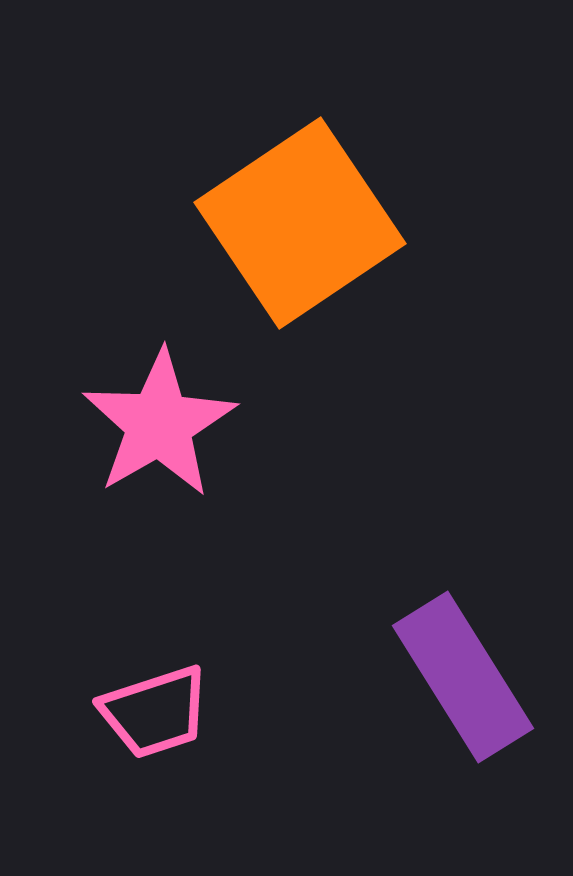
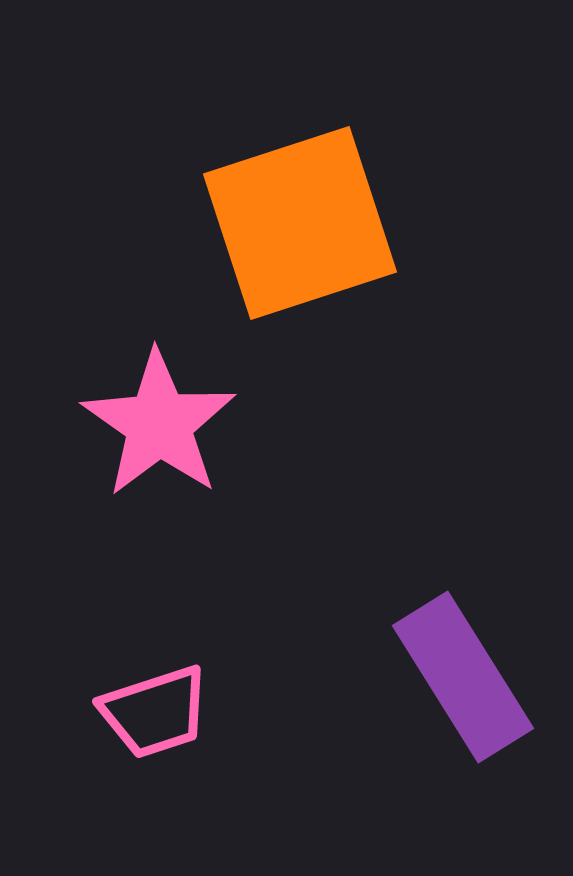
orange square: rotated 16 degrees clockwise
pink star: rotated 7 degrees counterclockwise
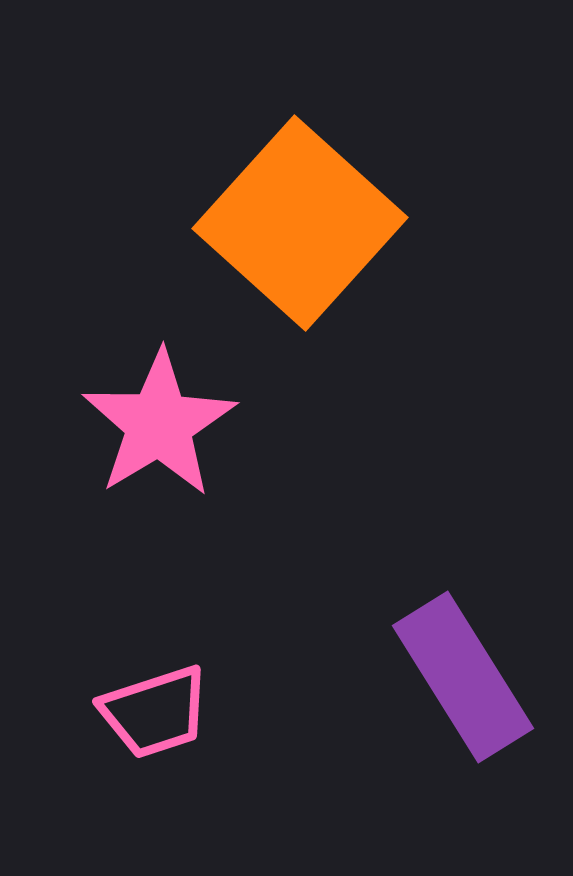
orange square: rotated 30 degrees counterclockwise
pink star: rotated 6 degrees clockwise
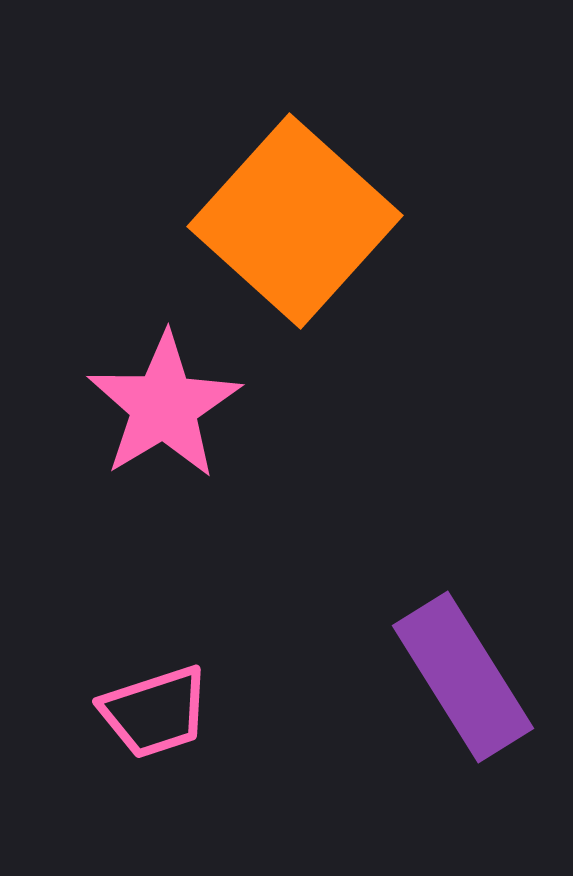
orange square: moved 5 px left, 2 px up
pink star: moved 5 px right, 18 px up
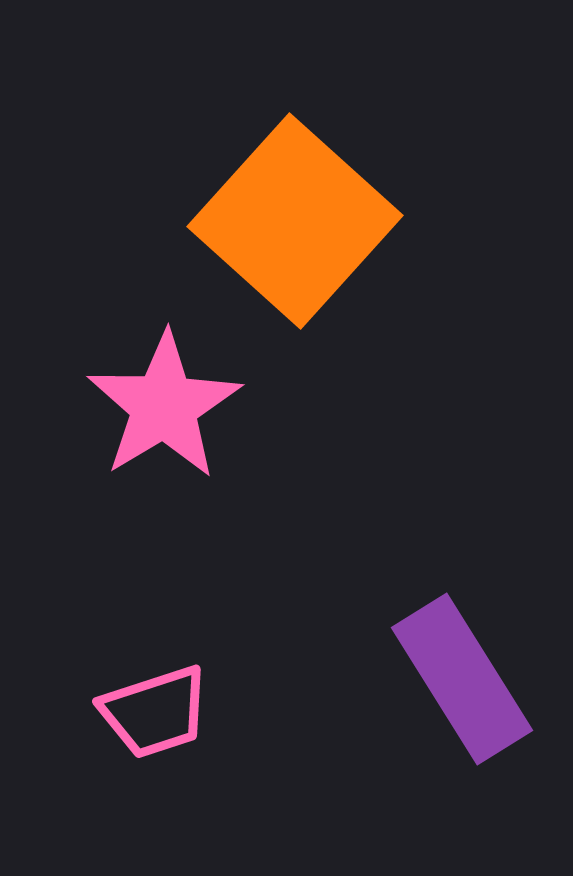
purple rectangle: moved 1 px left, 2 px down
